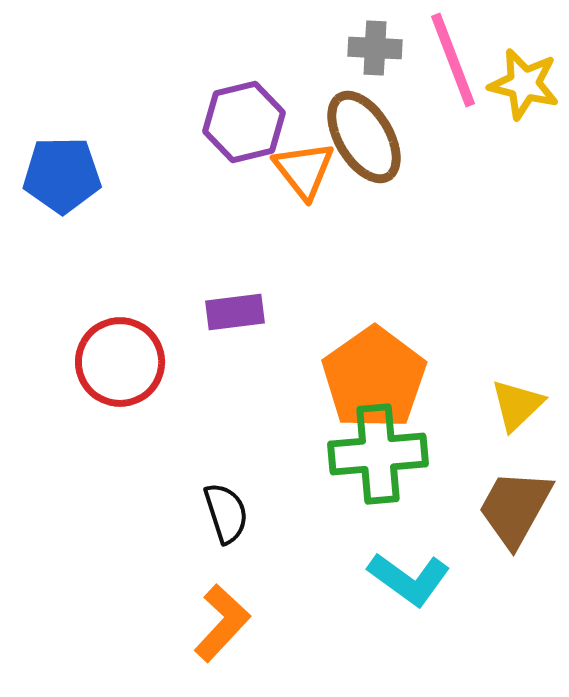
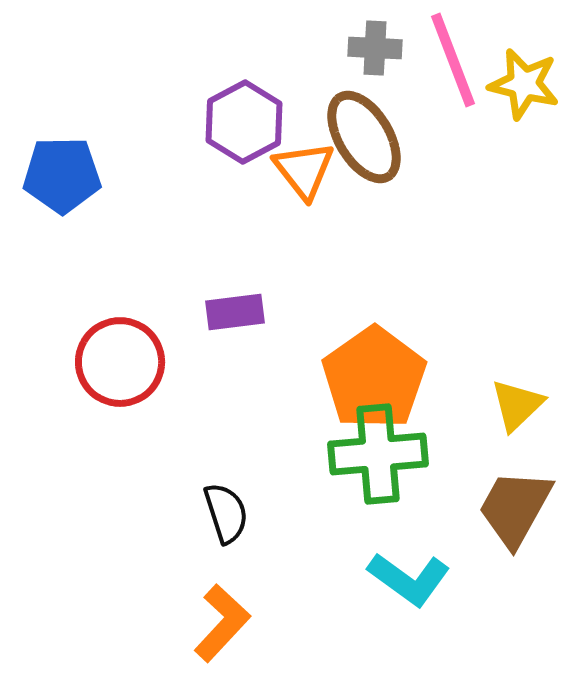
purple hexagon: rotated 14 degrees counterclockwise
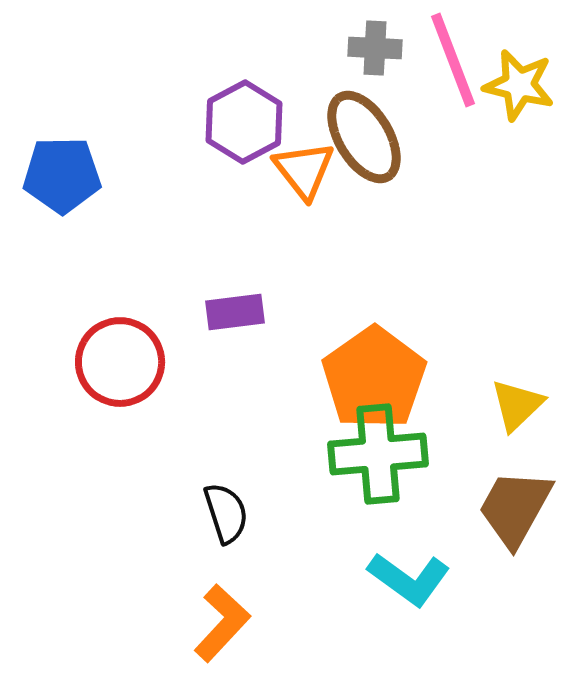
yellow star: moved 5 px left, 1 px down
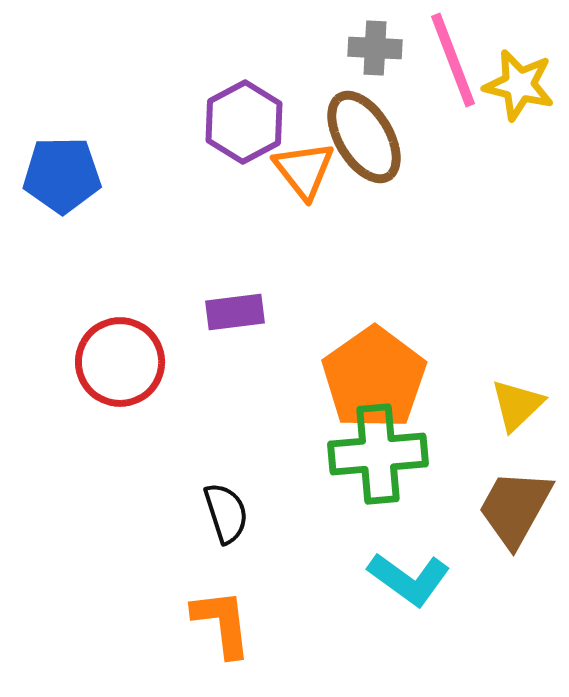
orange L-shape: rotated 50 degrees counterclockwise
